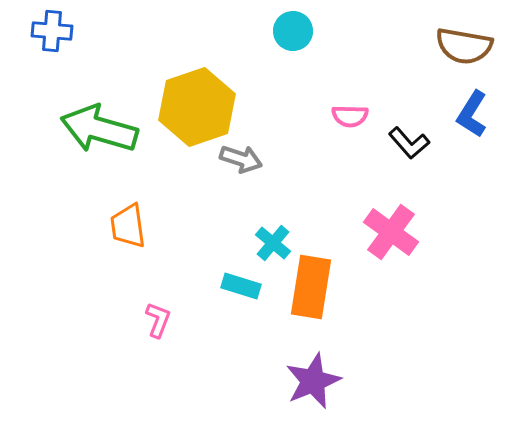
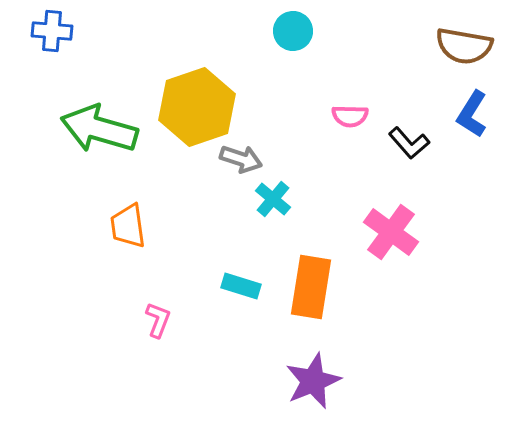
cyan cross: moved 44 px up
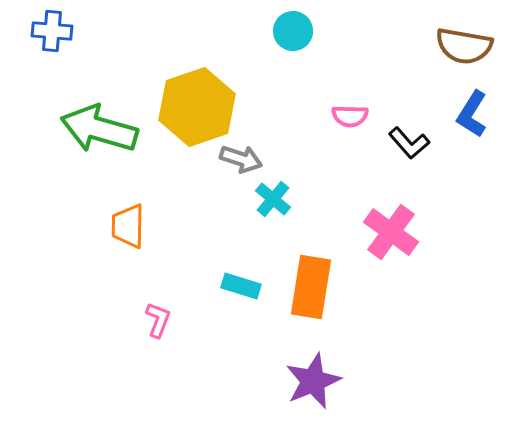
orange trapezoid: rotated 9 degrees clockwise
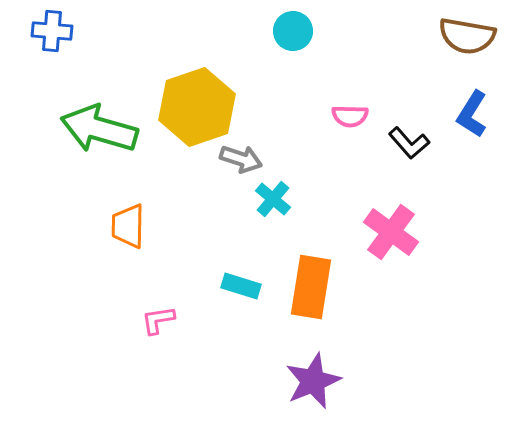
brown semicircle: moved 3 px right, 10 px up
pink L-shape: rotated 120 degrees counterclockwise
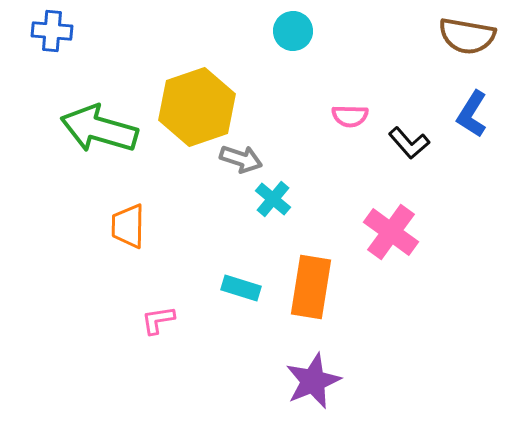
cyan rectangle: moved 2 px down
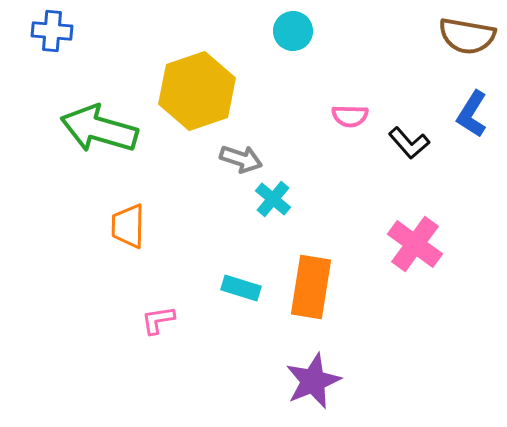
yellow hexagon: moved 16 px up
pink cross: moved 24 px right, 12 px down
